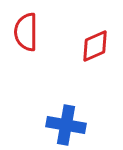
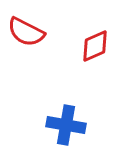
red semicircle: rotated 63 degrees counterclockwise
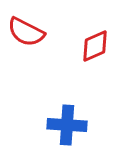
blue cross: moved 1 px right; rotated 6 degrees counterclockwise
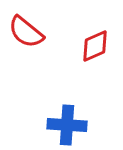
red semicircle: rotated 12 degrees clockwise
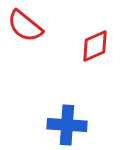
red semicircle: moved 1 px left, 6 px up
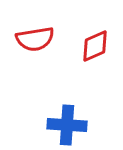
red semicircle: moved 10 px right, 13 px down; rotated 48 degrees counterclockwise
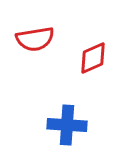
red diamond: moved 2 px left, 12 px down
